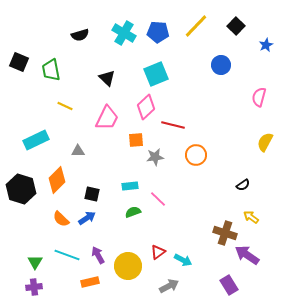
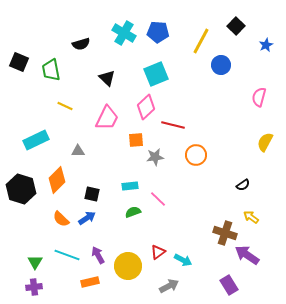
yellow line at (196, 26): moved 5 px right, 15 px down; rotated 16 degrees counterclockwise
black semicircle at (80, 35): moved 1 px right, 9 px down
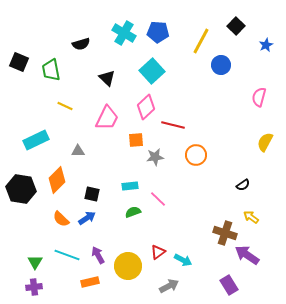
cyan square at (156, 74): moved 4 px left, 3 px up; rotated 20 degrees counterclockwise
black hexagon at (21, 189): rotated 8 degrees counterclockwise
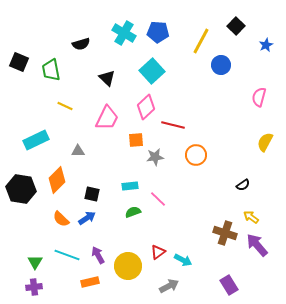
purple arrow at (247, 255): moved 10 px right, 10 px up; rotated 15 degrees clockwise
